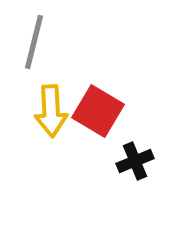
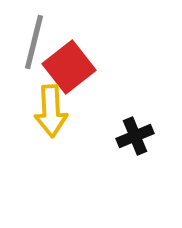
red square: moved 29 px left, 44 px up; rotated 21 degrees clockwise
black cross: moved 25 px up
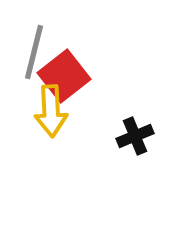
gray line: moved 10 px down
red square: moved 5 px left, 9 px down
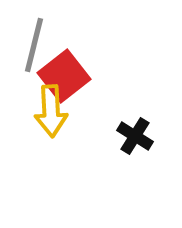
gray line: moved 7 px up
black cross: rotated 36 degrees counterclockwise
